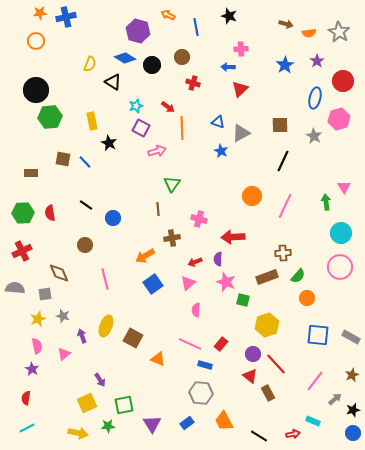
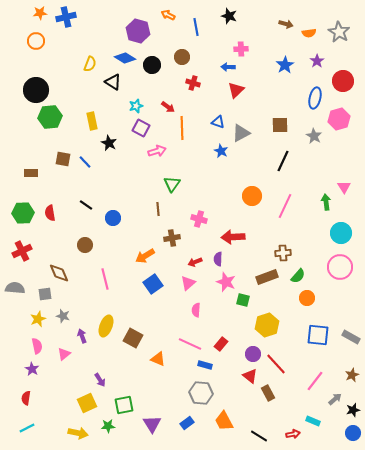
red triangle at (240, 89): moved 4 px left, 1 px down
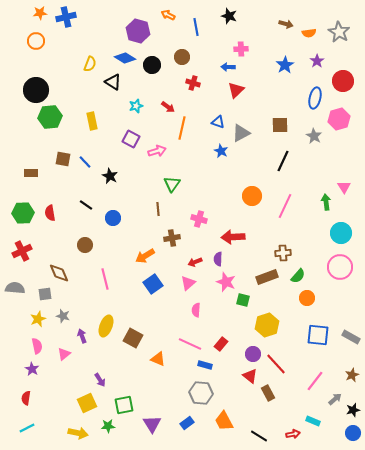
purple square at (141, 128): moved 10 px left, 11 px down
orange line at (182, 128): rotated 15 degrees clockwise
black star at (109, 143): moved 1 px right, 33 px down
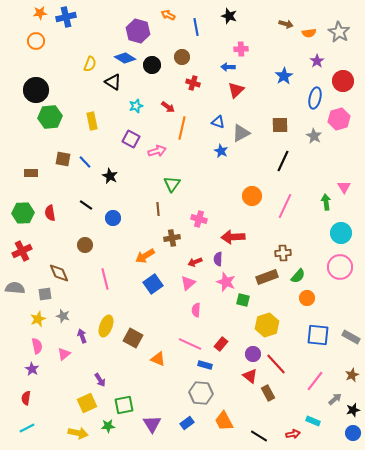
blue star at (285, 65): moved 1 px left, 11 px down
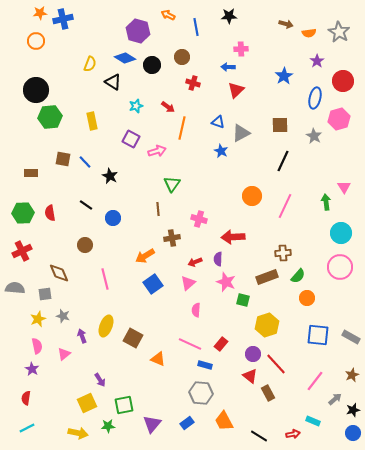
black star at (229, 16): rotated 21 degrees counterclockwise
blue cross at (66, 17): moved 3 px left, 2 px down
purple triangle at (152, 424): rotated 12 degrees clockwise
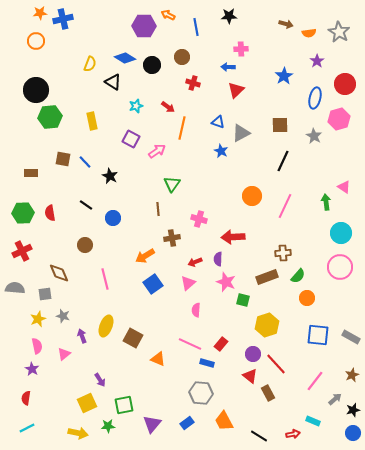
purple hexagon at (138, 31): moved 6 px right, 5 px up; rotated 15 degrees counterclockwise
red circle at (343, 81): moved 2 px right, 3 px down
pink arrow at (157, 151): rotated 18 degrees counterclockwise
pink triangle at (344, 187): rotated 24 degrees counterclockwise
blue rectangle at (205, 365): moved 2 px right, 2 px up
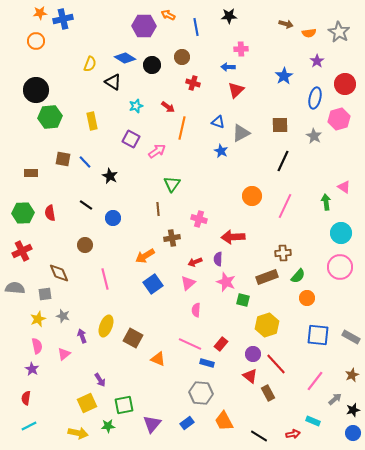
cyan line at (27, 428): moved 2 px right, 2 px up
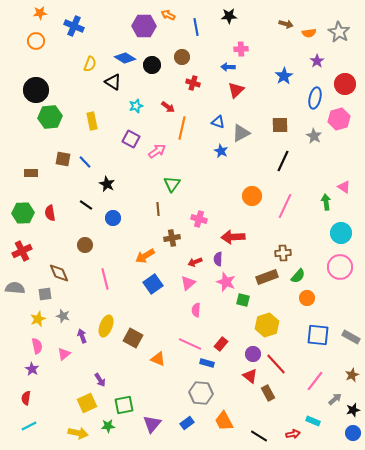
blue cross at (63, 19): moved 11 px right, 7 px down; rotated 36 degrees clockwise
black star at (110, 176): moved 3 px left, 8 px down
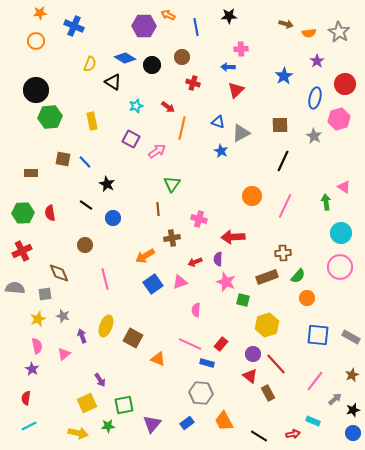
pink triangle at (188, 283): moved 8 px left, 1 px up; rotated 21 degrees clockwise
